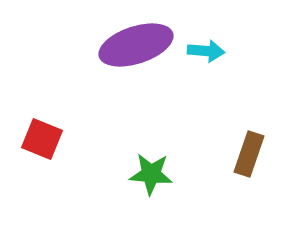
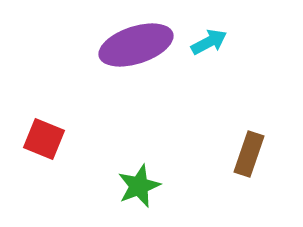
cyan arrow: moved 3 px right, 9 px up; rotated 33 degrees counterclockwise
red square: moved 2 px right
green star: moved 12 px left, 12 px down; rotated 27 degrees counterclockwise
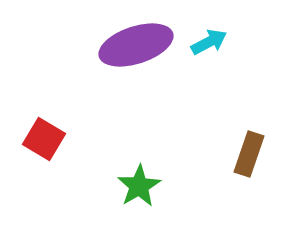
red square: rotated 9 degrees clockwise
green star: rotated 9 degrees counterclockwise
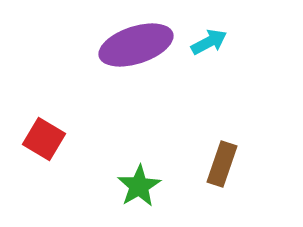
brown rectangle: moved 27 px left, 10 px down
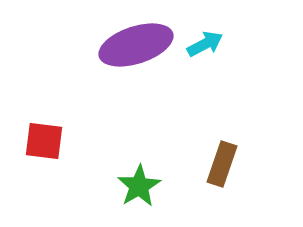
cyan arrow: moved 4 px left, 2 px down
red square: moved 2 px down; rotated 24 degrees counterclockwise
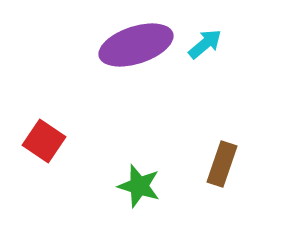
cyan arrow: rotated 12 degrees counterclockwise
red square: rotated 27 degrees clockwise
green star: rotated 24 degrees counterclockwise
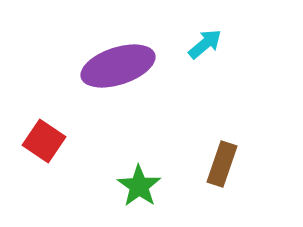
purple ellipse: moved 18 px left, 21 px down
green star: rotated 18 degrees clockwise
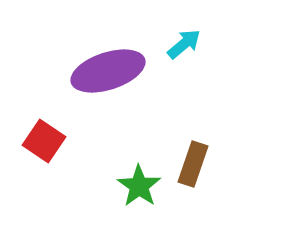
cyan arrow: moved 21 px left
purple ellipse: moved 10 px left, 5 px down
brown rectangle: moved 29 px left
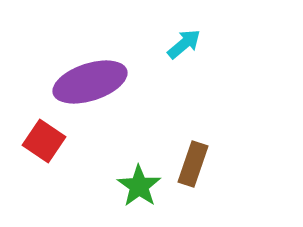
purple ellipse: moved 18 px left, 11 px down
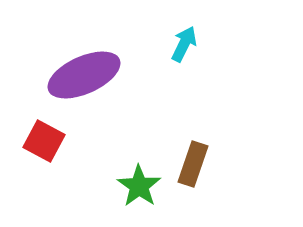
cyan arrow: rotated 24 degrees counterclockwise
purple ellipse: moved 6 px left, 7 px up; rotated 6 degrees counterclockwise
red square: rotated 6 degrees counterclockwise
